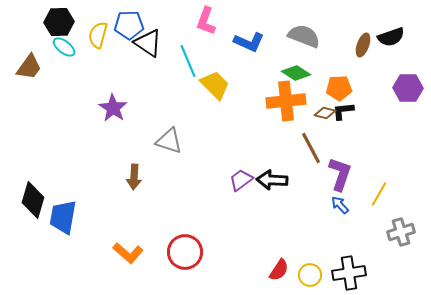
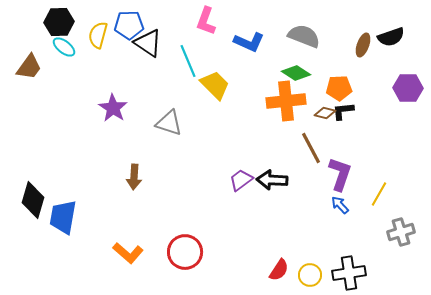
gray triangle: moved 18 px up
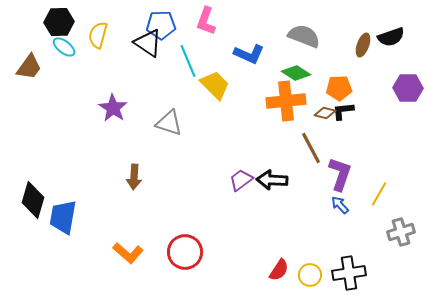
blue pentagon: moved 32 px right
blue L-shape: moved 12 px down
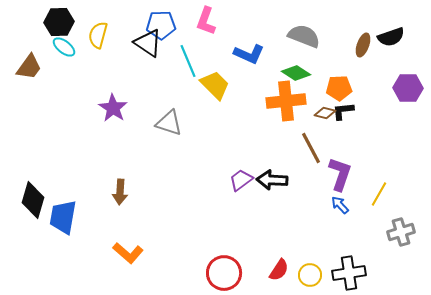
brown arrow: moved 14 px left, 15 px down
red circle: moved 39 px right, 21 px down
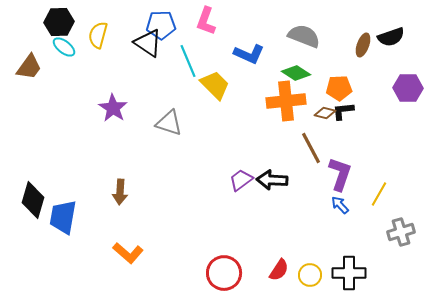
black cross: rotated 8 degrees clockwise
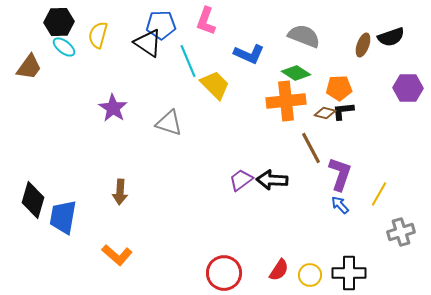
orange L-shape: moved 11 px left, 2 px down
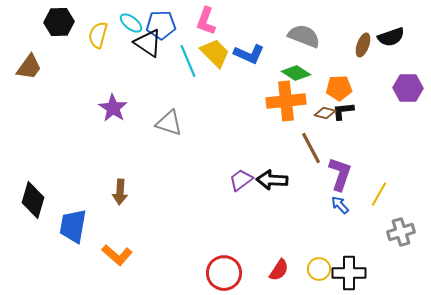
cyan ellipse: moved 67 px right, 24 px up
yellow trapezoid: moved 32 px up
blue trapezoid: moved 10 px right, 9 px down
yellow circle: moved 9 px right, 6 px up
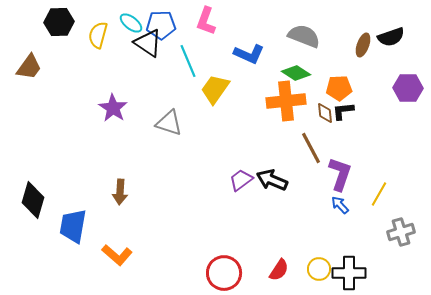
yellow trapezoid: moved 36 px down; rotated 100 degrees counterclockwise
brown diamond: rotated 70 degrees clockwise
black arrow: rotated 20 degrees clockwise
